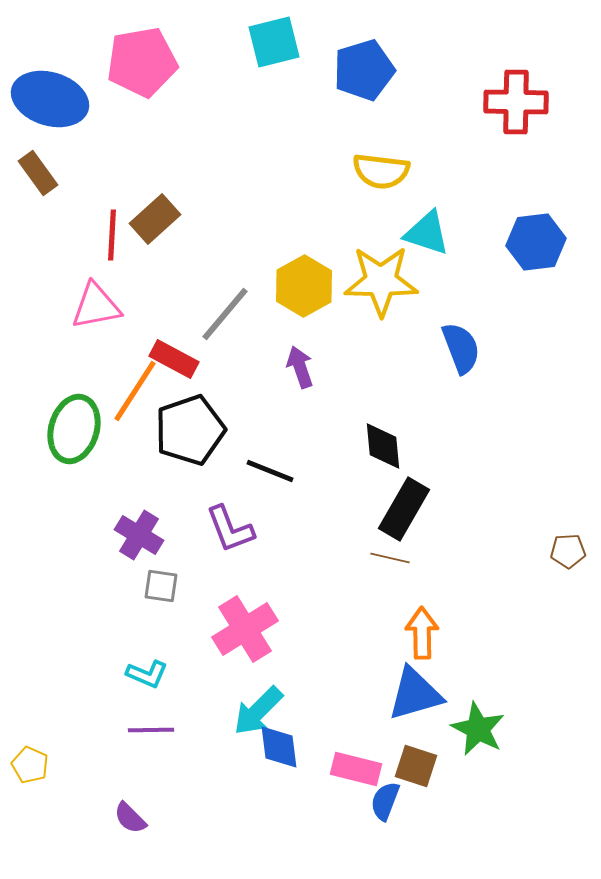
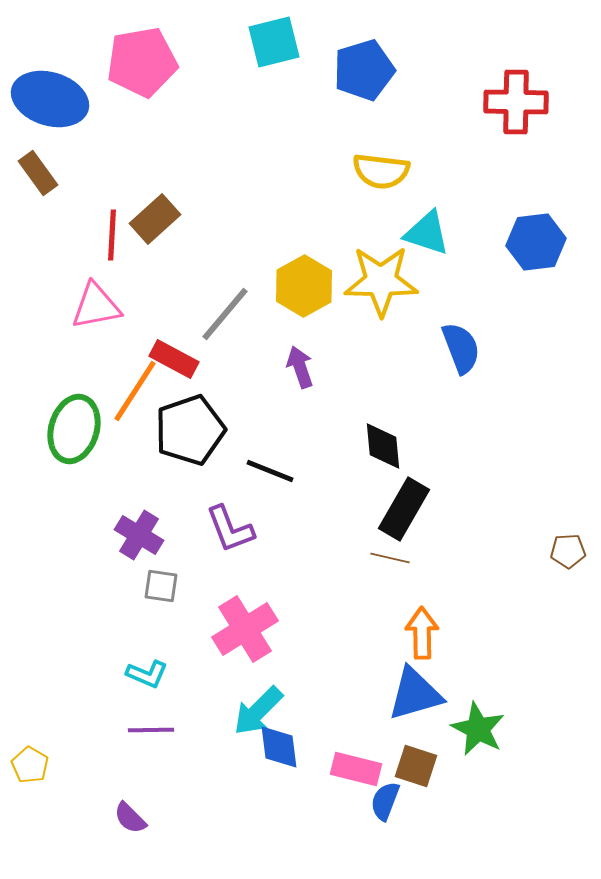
yellow pentagon at (30, 765): rotated 6 degrees clockwise
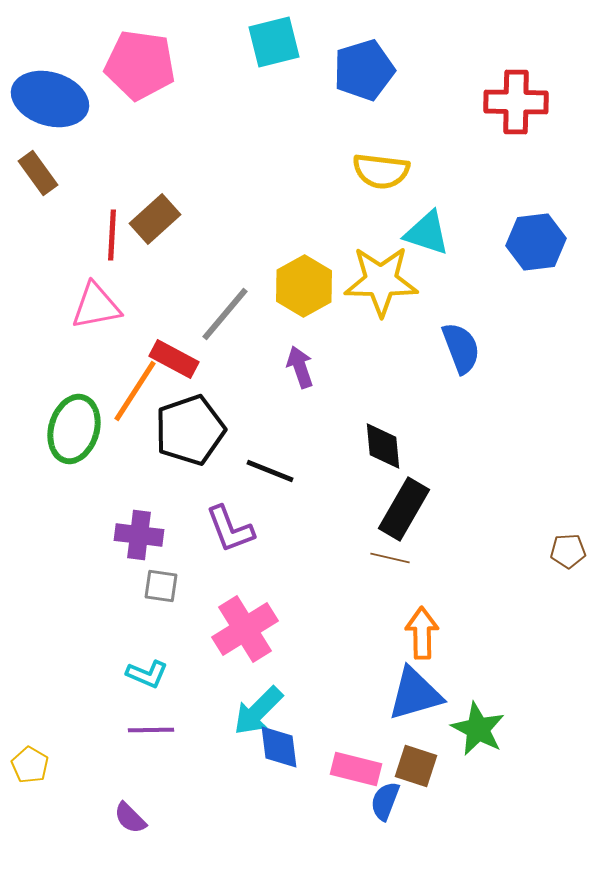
pink pentagon at (142, 62): moved 2 px left, 3 px down; rotated 18 degrees clockwise
purple cross at (139, 535): rotated 24 degrees counterclockwise
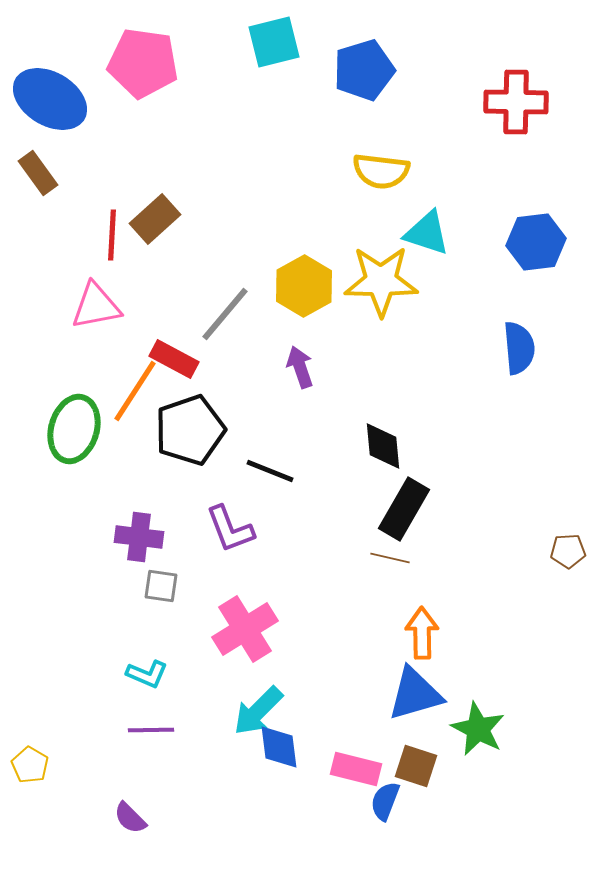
pink pentagon at (140, 65): moved 3 px right, 2 px up
blue ellipse at (50, 99): rotated 14 degrees clockwise
blue semicircle at (461, 348): moved 58 px right; rotated 16 degrees clockwise
purple cross at (139, 535): moved 2 px down
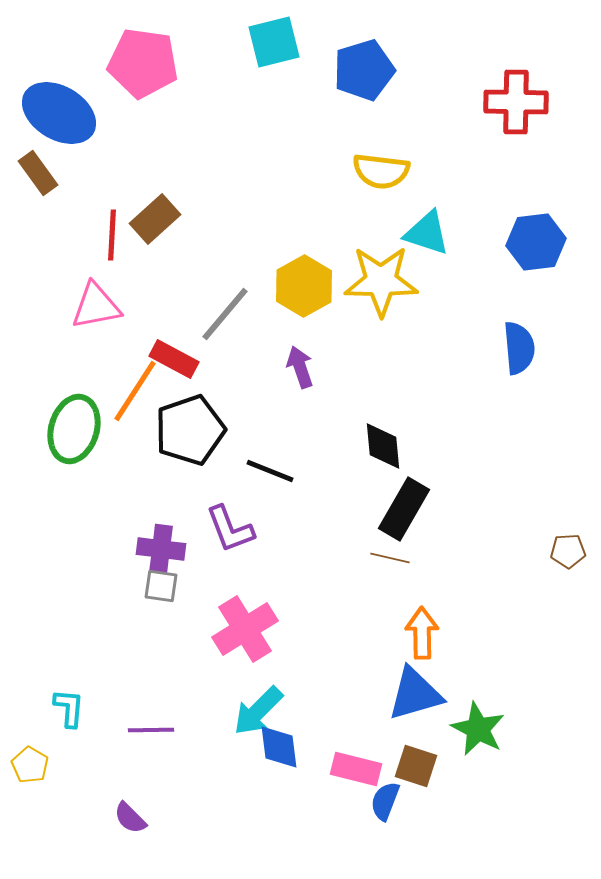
blue ellipse at (50, 99): moved 9 px right, 14 px down
purple cross at (139, 537): moved 22 px right, 12 px down
cyan L-shape at (147, 674): moved 78 px left, 34 px down; rotated 108 degrees counterclockwise
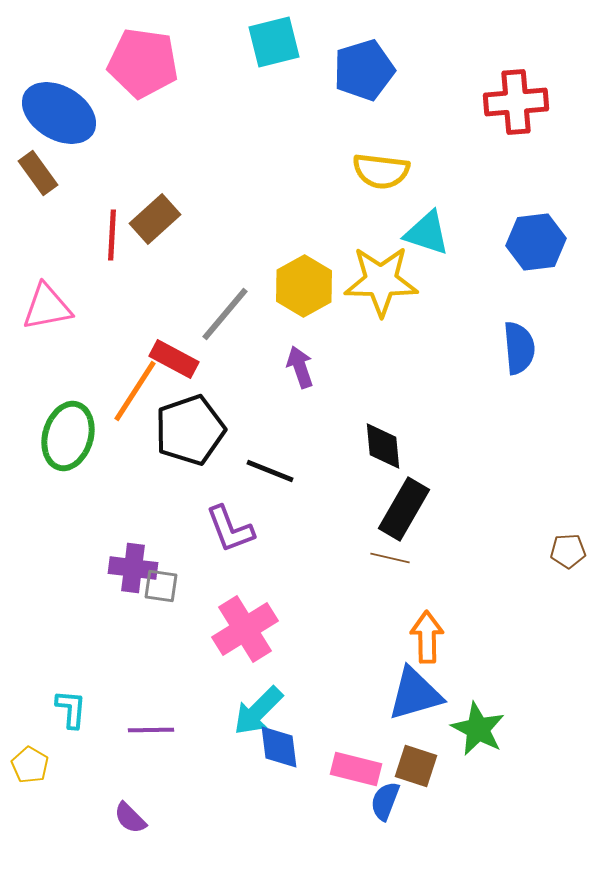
red cross at (516, 102): rotated 6 degrees counterclockwise
pink triangle at (96, 306): moved 49 px left, 1 px down
green ellipse at (74, 429): moved 6 px left, 7 px down
purple cross at (161, 549): moved 28 px left, 19 px down
orange arrow at (422, 633): moved 5 px right, 4 px down
cyan L-shape at (69, 708): moved 2 px right, 1 px down
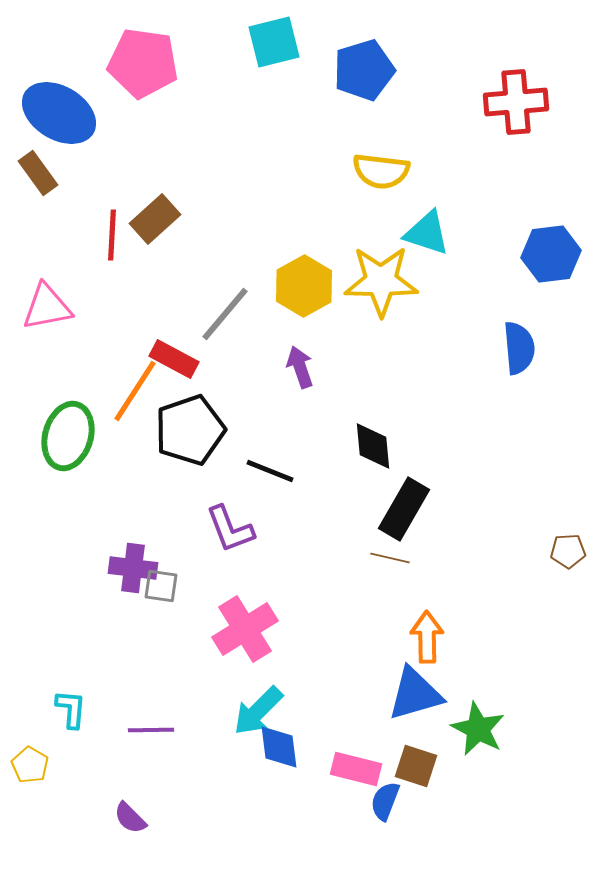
blue hexagon at (536, 242): moved 15 px right, 12 px down
black diamond at (383, 446): moved 10 px left
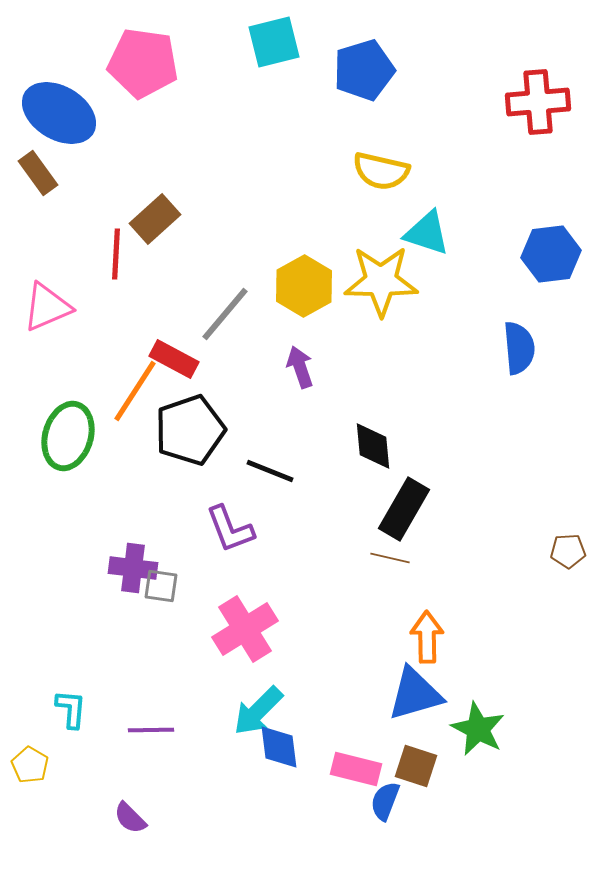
red cross at (516, 102): moved 22 px right
yellow semicircle at (381, 171): rotated 6 degrees clockwise
red line at (112, 235): moved 4 px right, 19 px down
pink triangle at (47, 307): rotated 12 degrees counterclockwise
